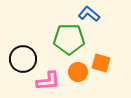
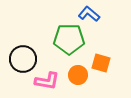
orange circle: moved 3 px down
pink L-shape: moved 1 px left; rotated 15 degrees clockwise
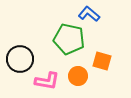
green pentagon: rotated 12 degrees clockwise
black circle: moved 3 px left
orange square: moved 1 px right, 2 px up
orange circle: moved 1 px down
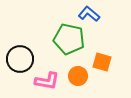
orange square: moved 1 px down
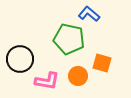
orange square: moved 1 px down
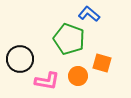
green pentagon: rotated 8 degrees clockwise
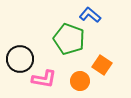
blue L-shape: moved 1 px right, 1 px down
orange square: moved 2 px down; rotated 18 degrees clockwise
orange circle: moved 2 px right, 5 px down
pink L-shape: moved 3 px left, 2 px up
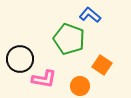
orange circle: moved 5 px down
